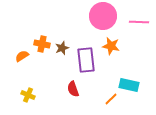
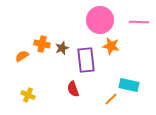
pink circle: moved 3 px left, 4 px down
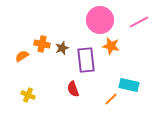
pink line: rotated 30 degrees counterclockwise
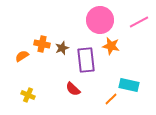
red semicircle: rotated 28 degrees counterclockwise
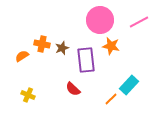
cyan rectangle: rotated 60 degrees counterclockwise
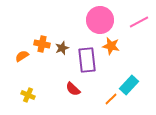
purple rectangle: moved 1 px right
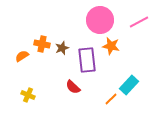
red semicircle: moved 2 px up
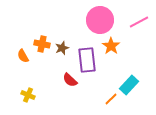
orange star: rotated 24 degrees clockwise
orange semicircle: moved 1 px right; rotated 88 degrees counterclockwise
red semicircle: moved 3 px left, 7 px up
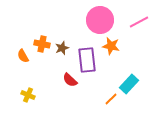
orange star: rotated 24 degrees counterclockwise
cyan rectangle: moved 1 px up
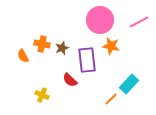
yellow cross: moved 14 px right
